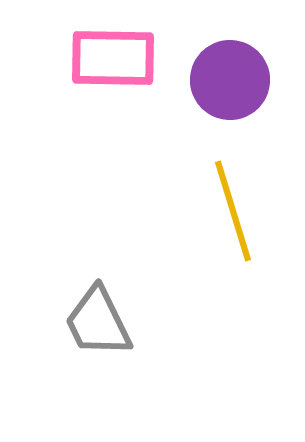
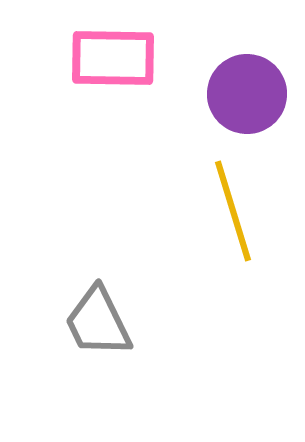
purple circle: moved 17 px right, 14 px down
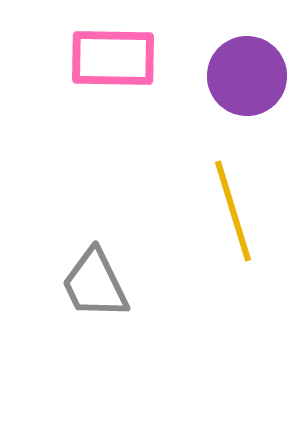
purple circle: moved 18 px up
gray trapezoid: moved 3 px left, 38 px up
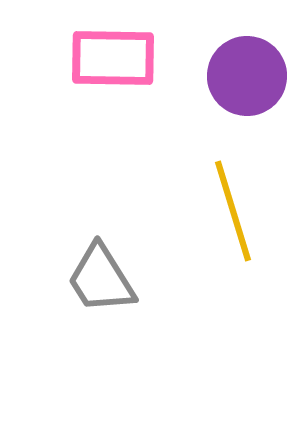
gray trapezoid: moved 6 px right, 5 px up; rotated 6 degrees counterclockwise
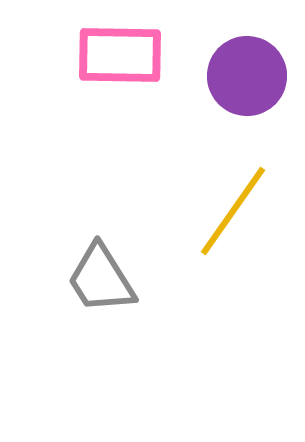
pink rectangle: moved 7 px right, 3 px up
yellow line: rotated 52 degrees clockwise
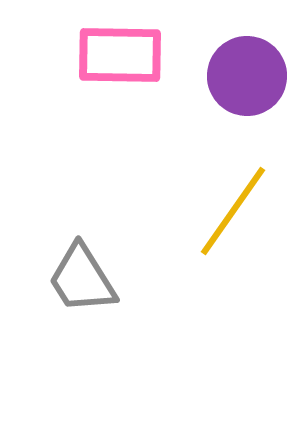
gray trapezoid: moved 19 px left
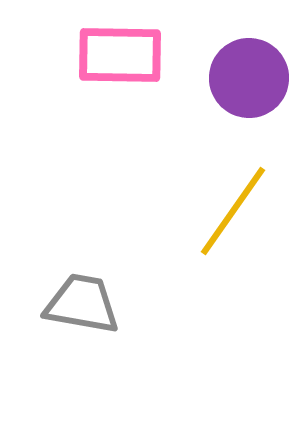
purple circle: moved 2 px right, 2 px down
gray trapezoid: moved 25 px down; rotated 132 degrees clockwise
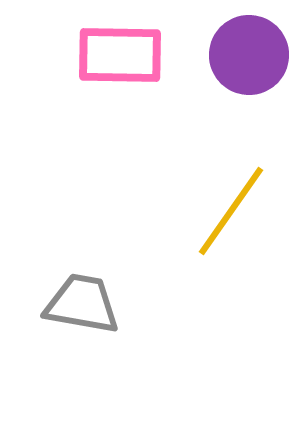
purple circle: moved 23 px up
yellow line: moved 2 px left
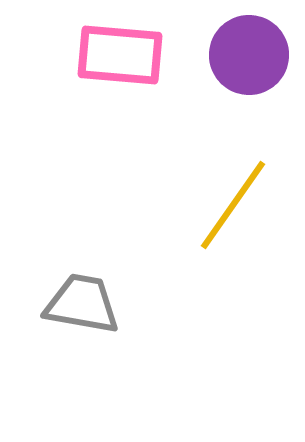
pink rectangle: rotated 4 degrees clockwise
yellow line: moved 2 px right, 6 px up
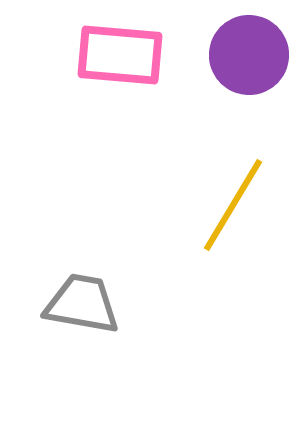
yellow line: rotated 4 degrees counterclockwise
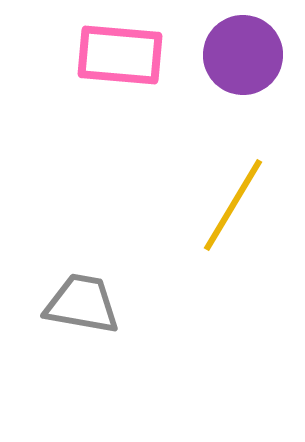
purple circle: moved 6 px left
